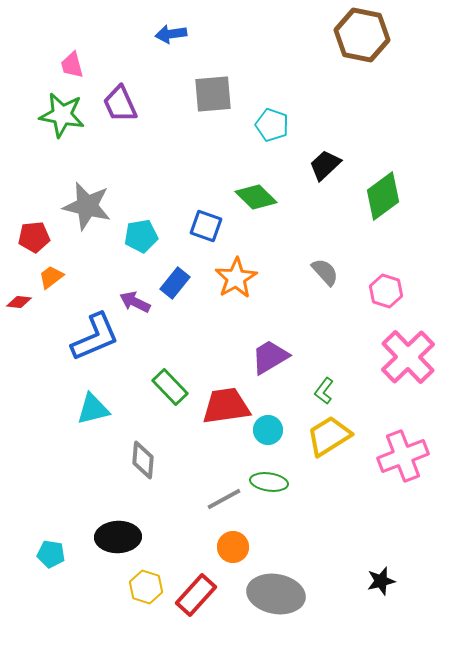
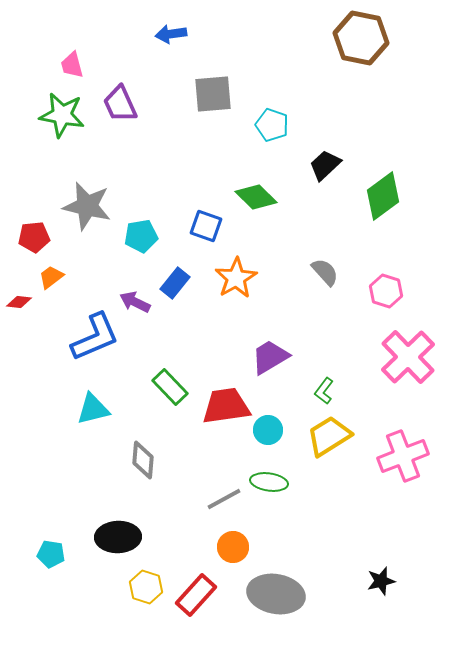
brown hexagon at (362, 35): moved 1 px left, 3 px down
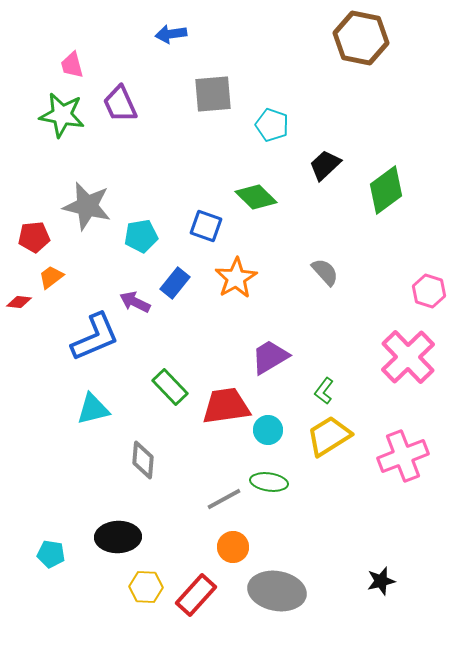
green diamond at (383, 196): moved 3 px right, 6 px up
pink hexagon at (386, 291): moved 43 px right
yellow hexagon at (146, 587): rotated 16 degrees counterclockwise
gray ellipse at (276, 594): moved 1 px right, 3 px up
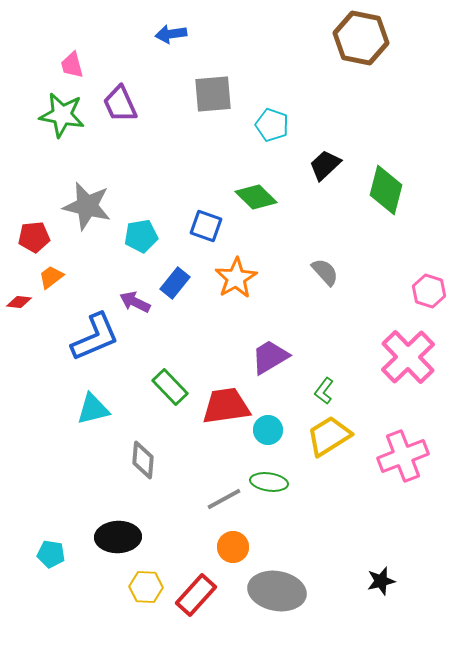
green diamond at (386, 190): rotated 39 degrees counterclockwise
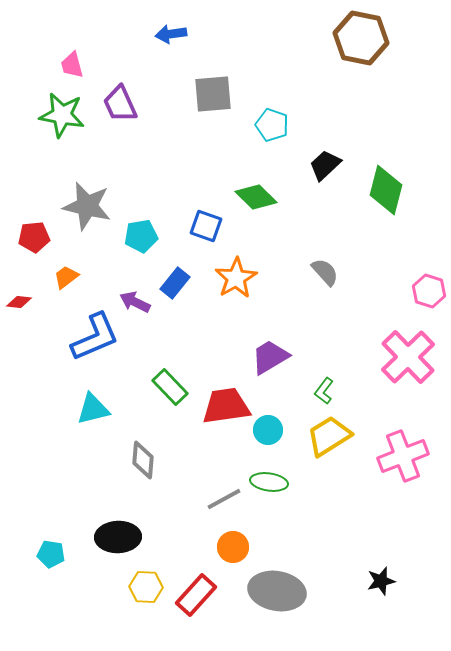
orange trapezoid at (51, 277): moved 15 px right
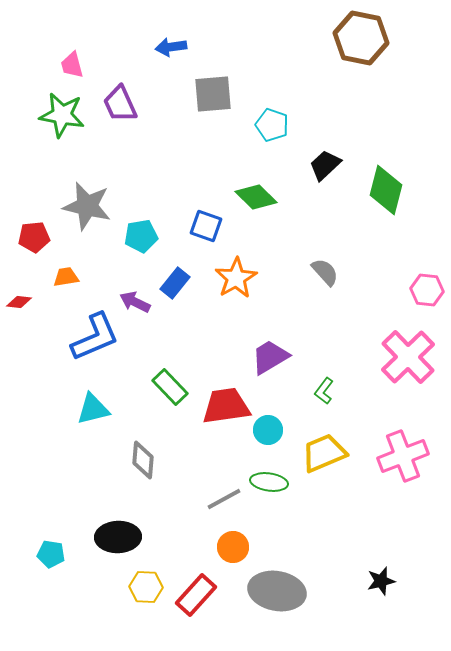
blue arrow at (171, 34): moved 13 px down
orange trapezoid at (66, 277): rotated 28 degrees clockwise
pink hexagon at (429, 291): moved 2 px left, 1 px up; rotated 12 degrees counterclockwise
yellow trapezoid at (329, 436): moved 5 px left, 17 px down; rotated 9 degrees clockwise
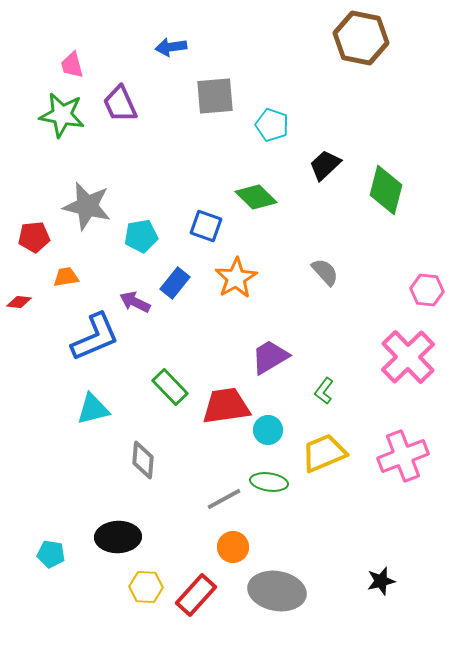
gray square at (213, 94): moved 2 px right, 2 px down
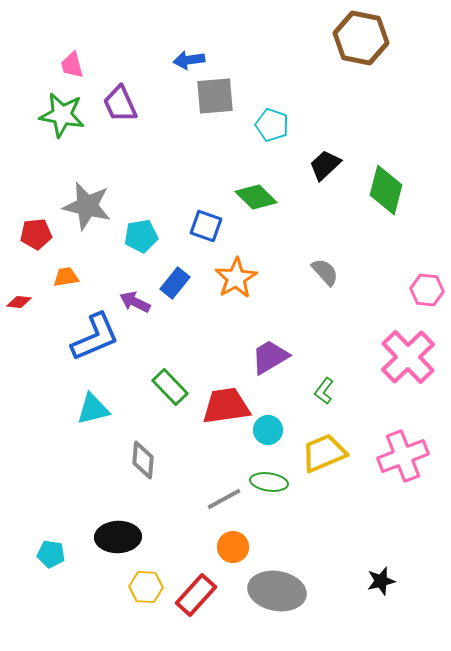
blue arrow at (171, 47): moved 18 px right, 13 px down
red pentagon at (34, 237): moved 2 px right, 3 px up
